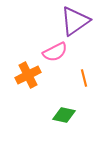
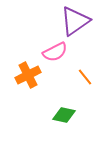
orange line: moved 1 px right, 1 px up; rotated 24 degrees counterclockwise
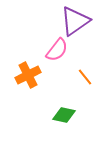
pink semicircle: moved 2 px right, 2 px up; rotated 25 degrees counterclockwise
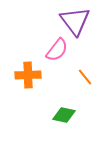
purple triangle: rotated 32 degrees counterclockwise
orange cross: rotated 25 degrees clockwise
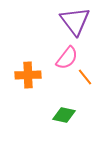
pink semicircle: moved 10 px right, 8 px down
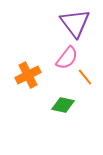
purple triangle: moved 2 px down
orange cross: rotated 25 degrees counterclockwise
green diamond: moved 1 px left, 10 px up
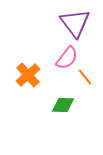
orange cross: rotated 15 degrees counterclockwise
green diamond: rotated 10 degrees counterclockwise
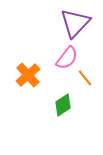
purple triangle: rotated 20 degrees clockwise
orange line: moved 1 px down
green diamond: rotated 35 degrees counterclockwise
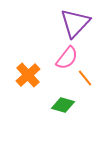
green diamond: rotated 50 degrees clockwise
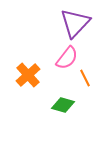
orange line: rotated 12 degrees clockwise
